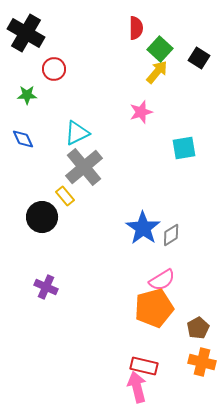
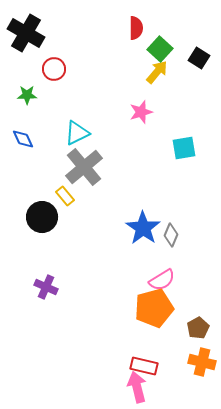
gray diamond: rotated 35 degrees counterclockwise
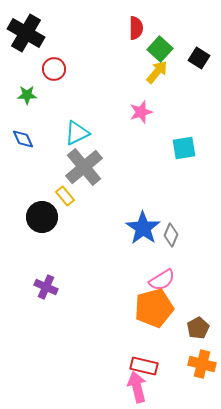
orange cross: moved 2 px down
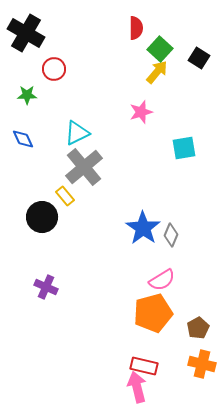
orange pentagon: moved 1 px left, 5 px down
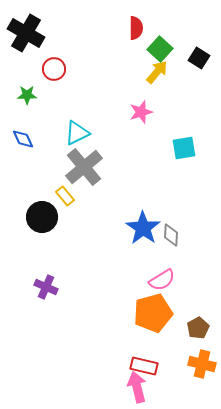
gray diamond: rotated 20 degrees counterclockwise
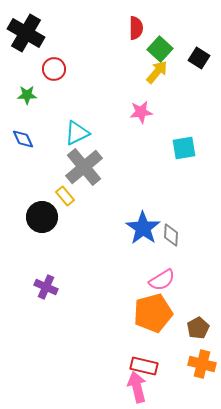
pink star: rotated 10 degrees clockwise
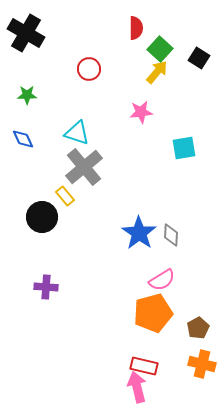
red circle: moved 35 px right
cyan triangle: rotated 44 degrees clockwise
blue star: moved 4 px left, 5 px down
purple cross: rotated 20 degrees counterclockwise
